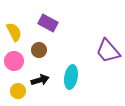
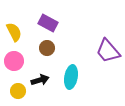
brown circle: moved 8 px right, 2 px up
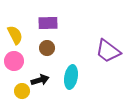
purple rectangle: rotated 30 degrees counterclockwise
yellow semicircle: moved 1 px right, 3 px down
purple trapezoid: rotated 12 degrees counterclockwise
yellow circle: moved 4 px right
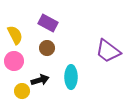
purple rectangle: rotated 30 degrees clockwise
cyan ellipse: rotated 10 degrees counterclockwise
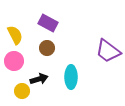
black arrow: moved 1 px left, 1 px up
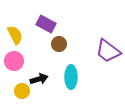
purple rectangle: moved 2 px left, 1 px down
brown circle: moved 12 px right, 4 px up
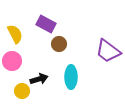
yellow semicircle: moved 1 px up
pink circle: moved 2 px left
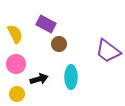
pink circle: moved 4 px right, 3 px down
yellow circle: moved 5 px left, 3 px down
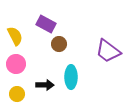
yellow semicircle: moved 2 px down
black arrow: moved 6 px right, 6 px down; rotated 18 degrees clockwise
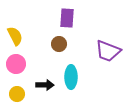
purple rectangle: moved 21 px right, 6 px up; rotated 66 degrees clockwise
purple trapezoid: rotated 16 degrees counterclockwise
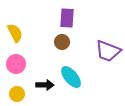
yellow semicircle: moved 3 px up
brown circle: moved 3 px right, 2 px up
cyan ellipse: rotated 40 degrees counterclockwise
